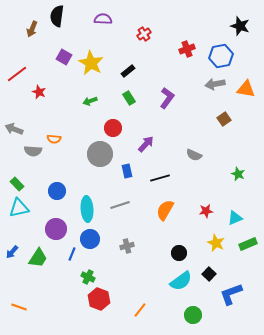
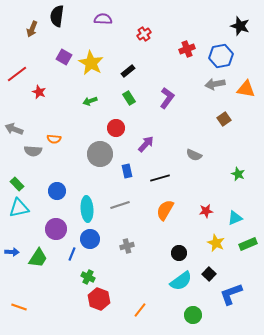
red circle at (113, 128): moved 3 px right
blue arrow at (12, 252): rotated 128 degrees counterclockwise
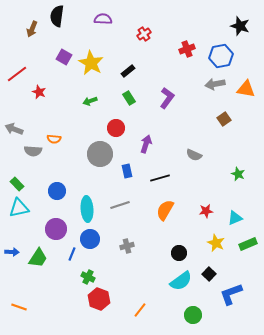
purple arrow at (146, 144): rotated 24 degrees counterclockwise
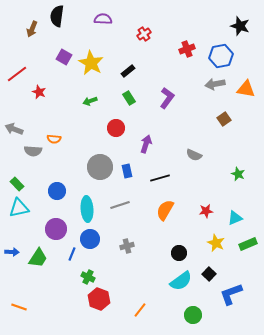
gray circle at (100, 154): moved 13 px down
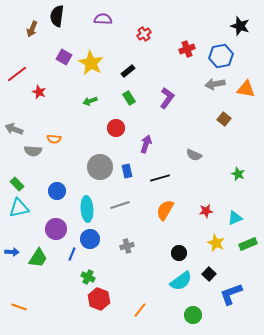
brown square at (224, 119): rotated 16 degrees counterclockwise
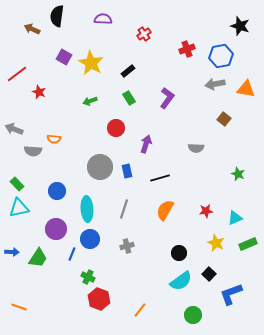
brown arrow at (32, 29): rotated 91 degrees clockwise
gray semicircle at (194, 155): moved 2 px right, 7 px up; rotated 21 degrees counterclockwise
gray line at (120, 205): moved 4 px right, 4 px down; rotated 54 degrees counterclockwise
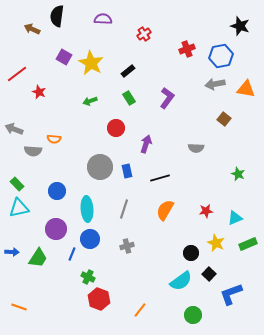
black circle at (179, 253): moved 12 px right
